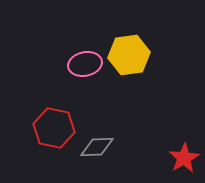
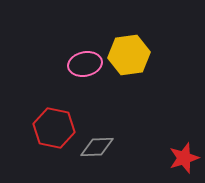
red star: rotated 12 degrees clockwise
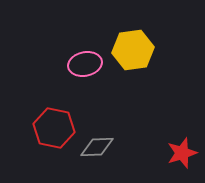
yellow hexagon: moved 4 px right, 5 px up
red star: moved 2 px left, 5 px up
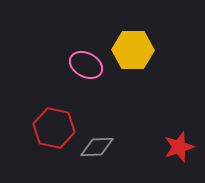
yellow hexagon: rotated 9 degrees clockwise
pink ellipse: moved 1 px right, 1 px down; rotated 40 degrees clockwise
red star: moved 3 px left, 6 px up
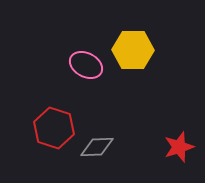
red hexagon: rotated 6 degrees clockwise
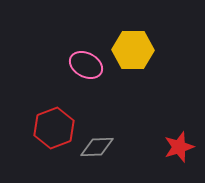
red hexagon: rotated 21 degrees clockwise
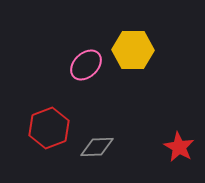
pink ellipse: rotated 72 degrees counterclockwise
red hexagon: moved 5 px left
red star: rotated 24 degrees counterclockwise
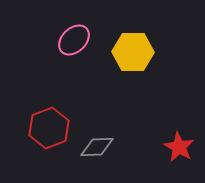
yellow hexagon: moved 2 px down
pink ellipse: moved 12 px left, 25 px up
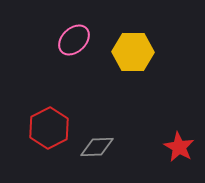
red hexagon: rotated 6 degrees counterclockwise
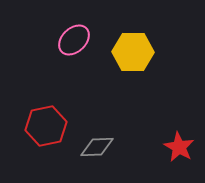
red hexagon: moved 3 px left, 2 px up; rotated 15 degrees clockwise
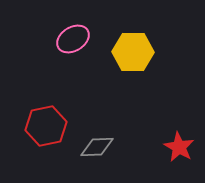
pink ellipse: moved 1 px left, 1 px up; rotated 12 degrees clockwise
